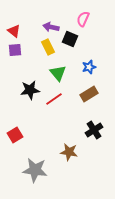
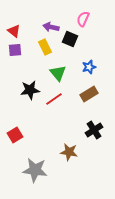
yellow rectangle: moved 3 px left
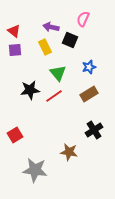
black square: moved 1 px down
red line: moved 3 px up
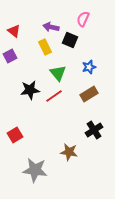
purple square: moved 5 px left, 6 px down; rotated 24 degrees counterclockwise
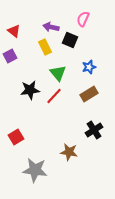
red line: rotated 12 degrees counterclockwise
red square: moved 1 px right, 2 px down
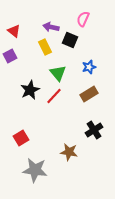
black star: rotated 18 degrees counterclockwise
red square: moved 5 px right, 1 px down
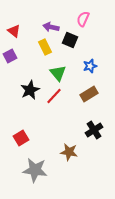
blue star: moved 1 px right, 1 px up
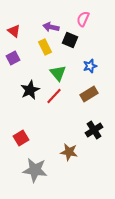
purple square: moved 3 px right, 2 px down
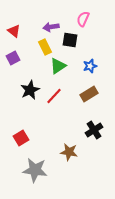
purple arrow: rotated 21 degrees counterclockwise
black square: rotated 14 degrees counterclockwise
green triangle: moved 7 px up; rotated 36 degrees clockwise
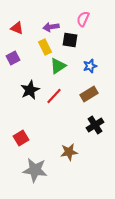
red triangle: moved 3 px right, 3 px up; rotated 16 degrees counterclockwise
black cross: moved 1 px right, 5 px up
brown star: rotated 18 degrees counterclockwise
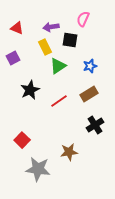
red line: moved 5 px right, 5 px down; rotated 12 degrees clockwise
red square: moved 1 px right, 2 px down; rotated 14 degrees counterclockwise
gray star: moved 3 px right, 1 px up
